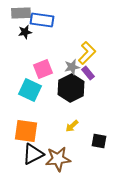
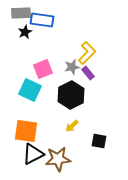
black star: rotated 16 degrees counterclockwise
black hexagon: moved 7 px down
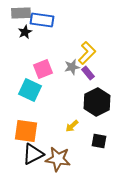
black hexagon: moved 26 px right, 7 px down
brown star: rotated 15 degrees clockwise
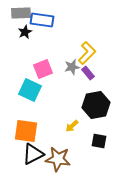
black hexagon: moved 1 px left, 3 px down; rotated 16 degrees clockwise
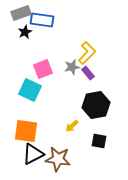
gray rectangle: rotated 18 degrees counterclockwise
